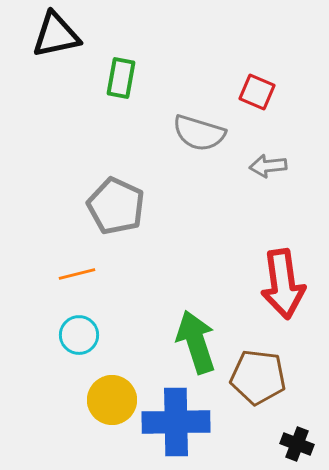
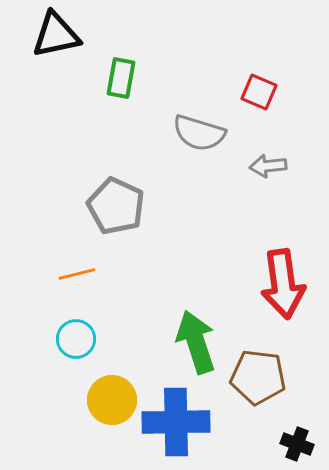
red square: moved 2 px right
cyan circle: moved 3 px left, 4 px down
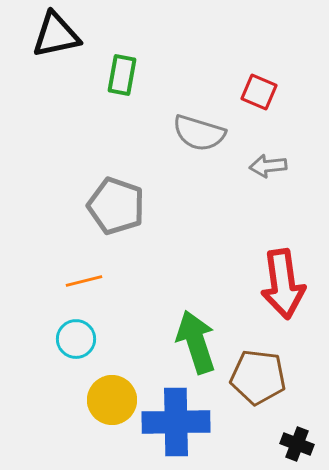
green rectangle: moved 1 px right, 3 px up
gray pentagon: rotated 6 degrees counterclockwise
orange line: moved 7 px right, 7 px down
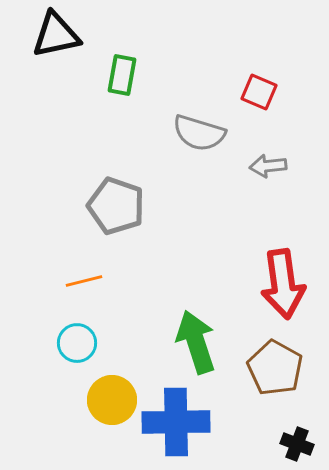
cyan circle: moved 1 px right, 4 px down
brown pentagon: moved 17 px right, 9 px up; rotated 22 degrees clockwise
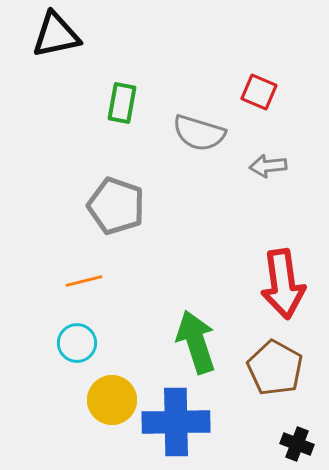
green rectangle: moved 28 px down
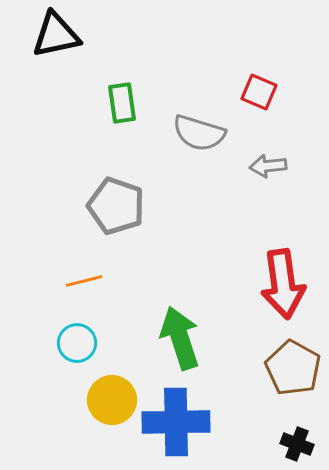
green rectangle: rotated 18 degrees counterclockwise
green arrow: moved 16 px left, 4 px up
brown pentagon: moved 18 px right
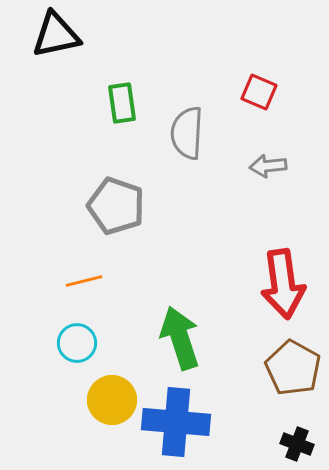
gray semicircle: moved 12 px left; rotated 76 degrees clockwise
blue cross: rotated 6 degrees clockwise
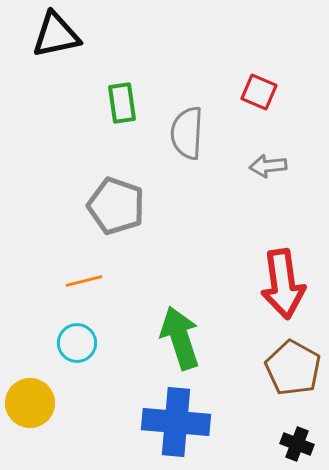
yellow circle: moved 82 px left, 3 px down
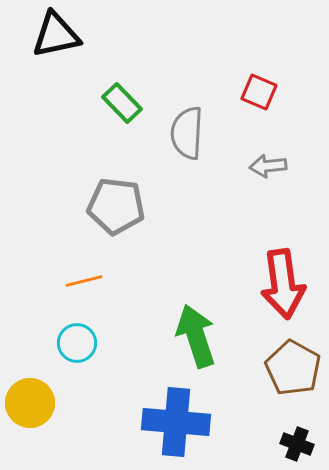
green rectangle: rotated 36 degrees counterclockwise
gray pentagon: rotated 12 degrees counterclockwise
green arrow: moved 16 px right, 2 px up
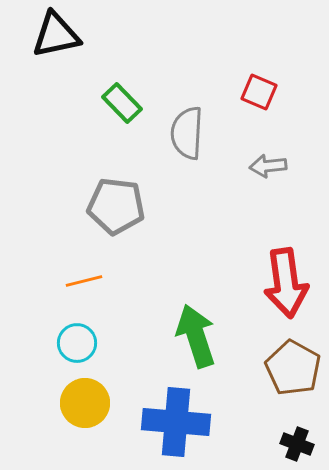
red arrow: moved 3 px right, 1 px up
yellow circle: moved 55 px right
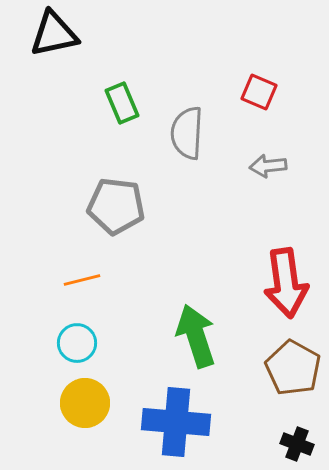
black triangle: moved 2 px left, 1 px up
green rectangle: rotated 21 degrees clockwise
orange line: moved 2 px left, 1 px up
